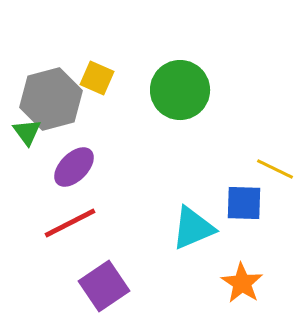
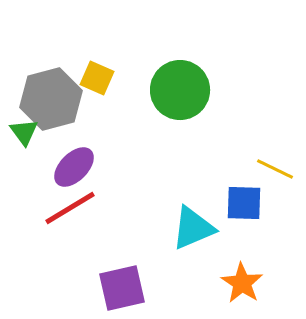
green triangle: moved 3 px left
red line: moved 15 px up; rotated 4 degrees counterclockwise
purple square: moved 18 px right, 2 px down; rotated 21 degrees clockwise
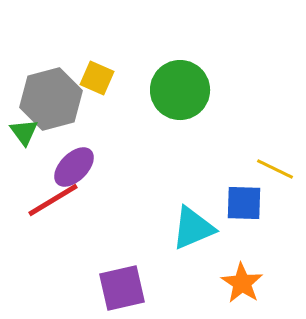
red line: moved 17 px left, 8 px up
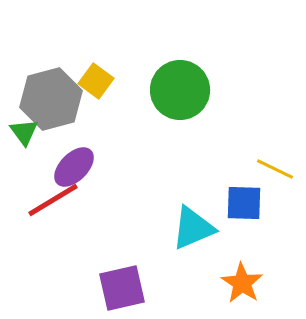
yellow square: moved 1 px left, 3 px down; rotated 12 degrees clockwise
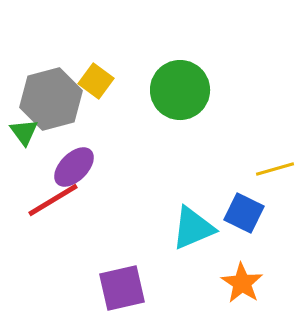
yellow line: rotated 42 degrees counterclockwise
blue square: moved 10 px down; rotated 24 degrees clockwise
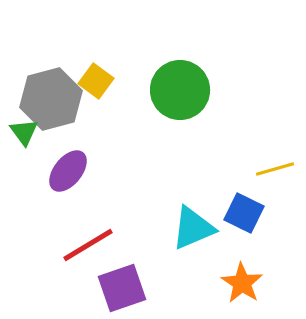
purple ellipse: moved 6 px left, 4 px down; rotated 6 degrees counterclockwise
red line: moved 35 px right, 45 px down
purple square: rotated 6 degrees counterclockwise
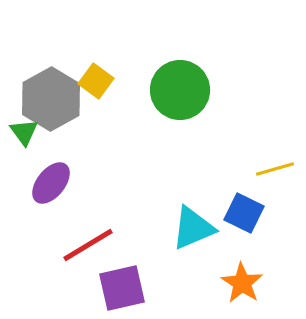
gray hexagon: rotated 14 degrees counterclockwise
purple ellipse: moved 17 px left, 12 px down
purple square: rotated 6 degrees clockwise
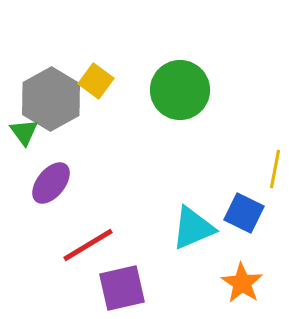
yellow line: rotated 63 degrees counterclockwise
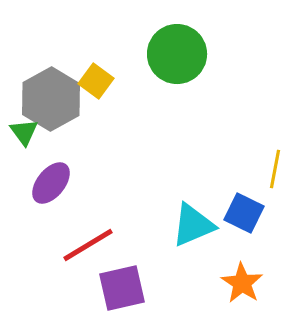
green circle: moved 3 px left, 36 px up
cyan triangle: moved 3 px up
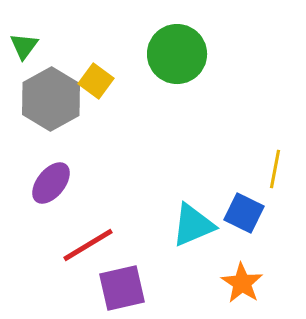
green triangle: moved 86 px up; rotated 12 degrees clockwise
